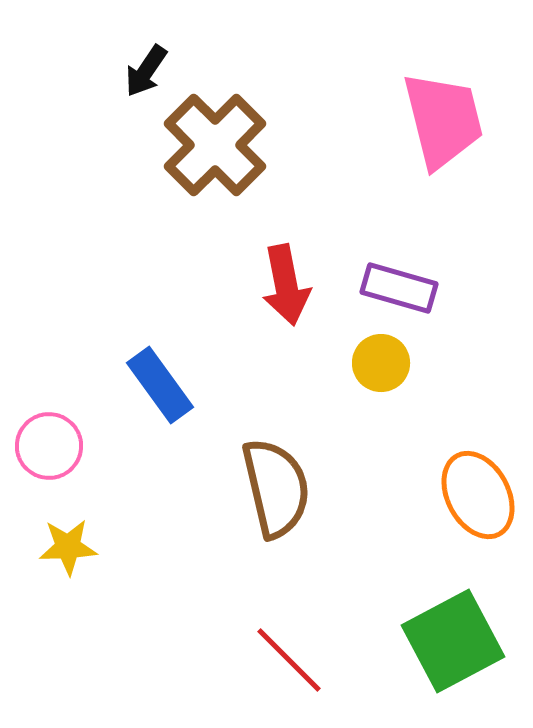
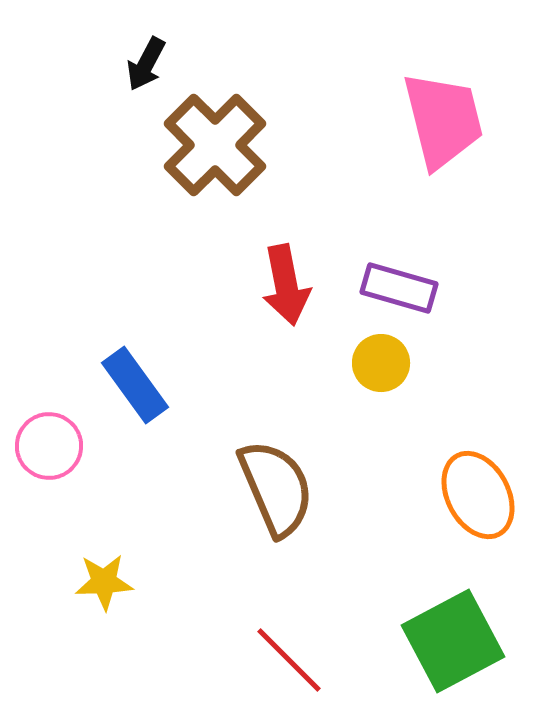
black arrow: moved 7 px up; rotated 6 degrees counterclockwise
blue rectangle: moved 25 px left
brown semicircle: rotated 10 degrees counterclockwise
yellow star: moved 36 px right, 35 px down
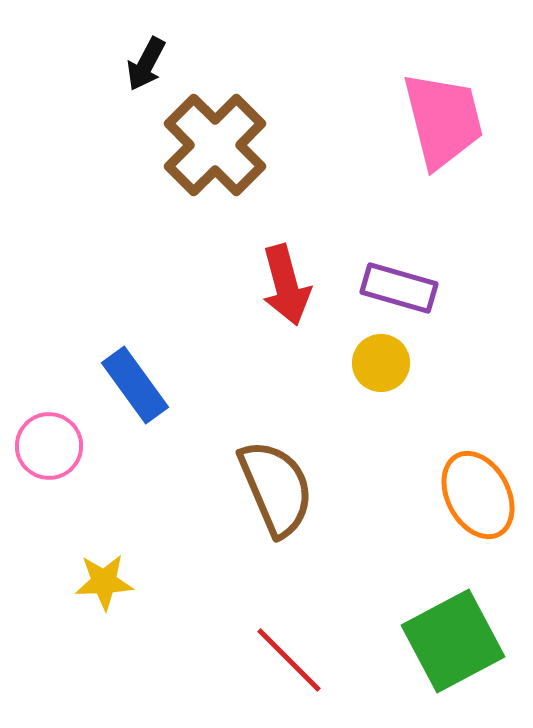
red arrow: rotated 4 degrees counterclockwise
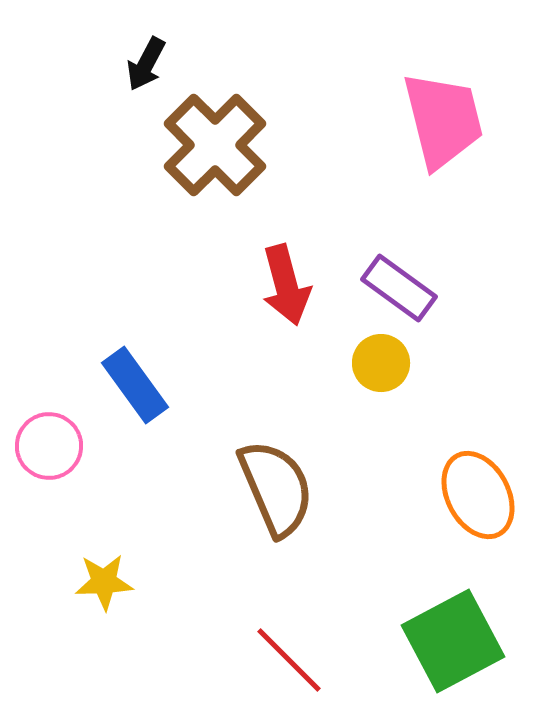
purple rectangle: rotated 20 degrees clockwise
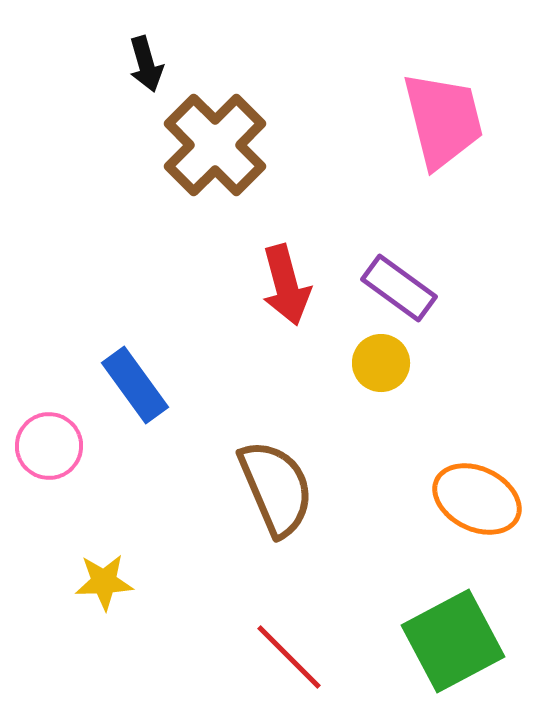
black arrow: rotated 44 degrees counterclockwise
orange ellipse: moved 1 px left, 4 px down; rotated 36 degrees counterclockwise
red line: moved 3 px up
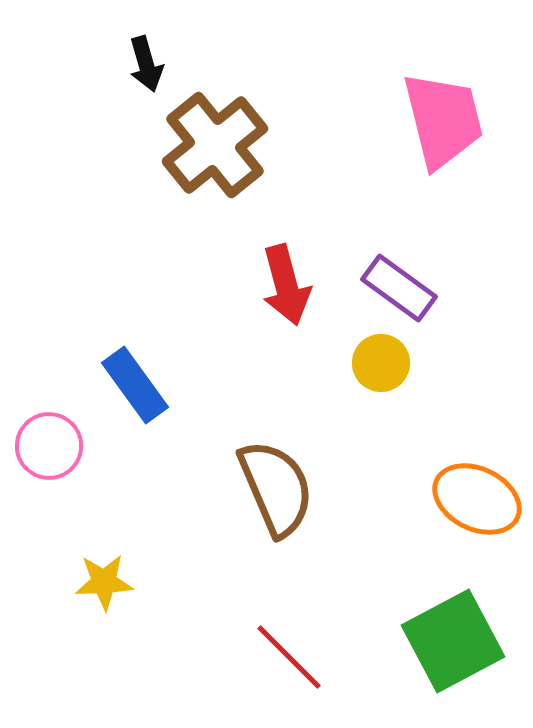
brown cross: rotated 6 degrees clockwise
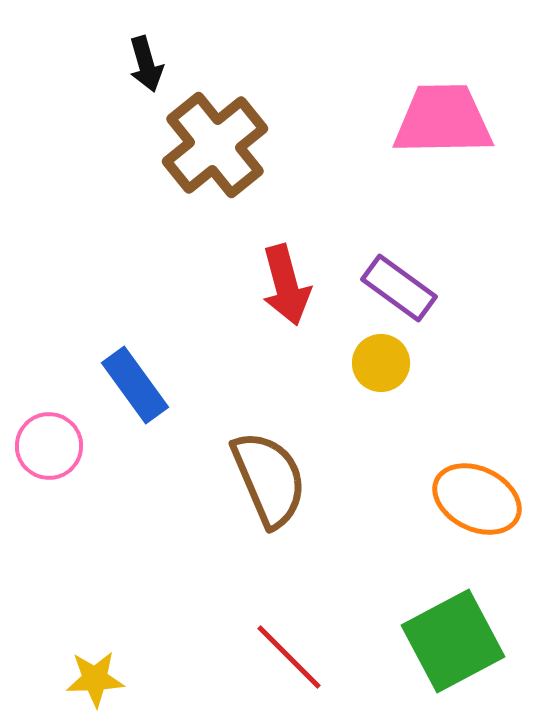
pink trapezoid: rotated 77 degrees counterclockwise
brown semicircle: moved 7 px left, 9 px up
yellow star: moved 9 px left, 97 px down
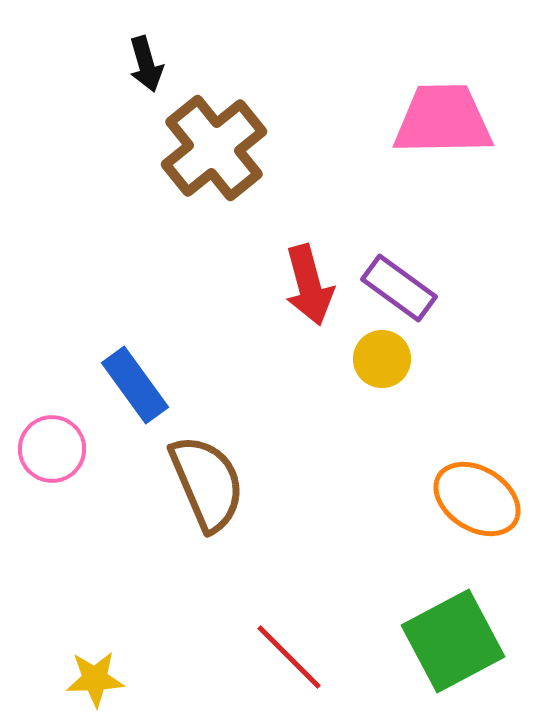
brown cross: moved 1 px left, 3 px down
red arrow: moved 23 px right
yellow circle: moved 1 px right, 4 px up
pink circle: moved 3 px right, 3 px down
brown semicircle: moved 62 px left, 4 px down
orange ellipse: rotated 6 degrees clockwise
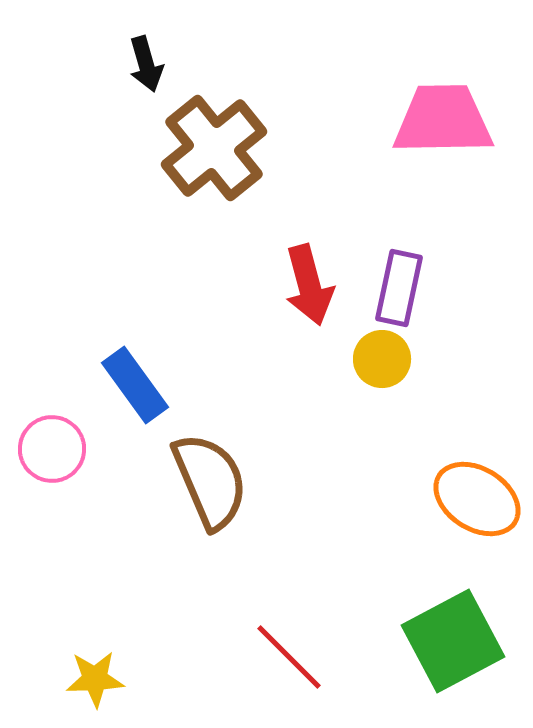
purple rectangle: rotated 66 degrees clockwise
brown semicircle: moved 3 px right, 2 px up
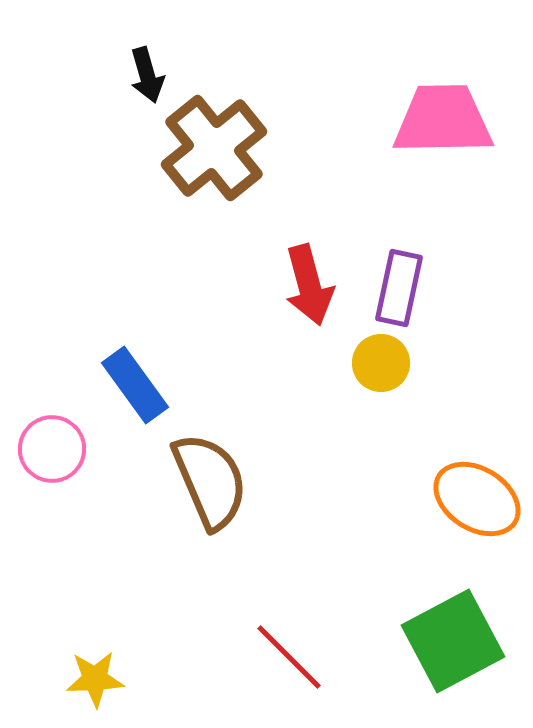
black arrow: moved 1 px right, 11 px down
yellow circle: moved 1 px left, 4 px down
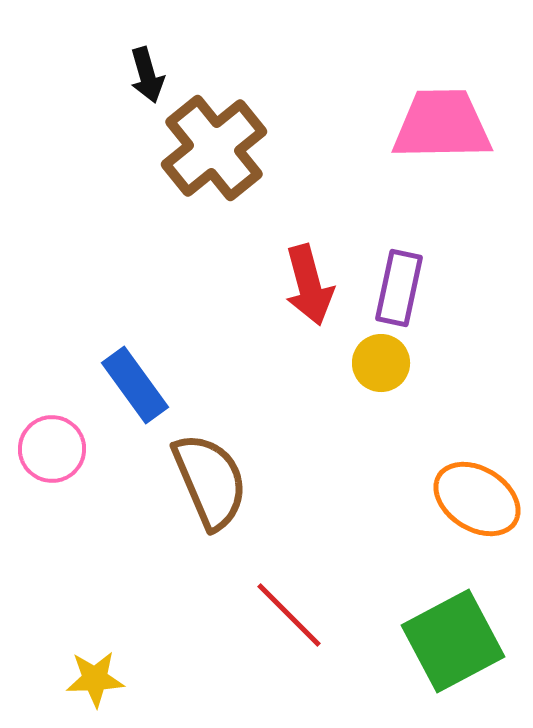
pink trapezoid: moved 1 px left, 5 px down
red line: moved 42 px up
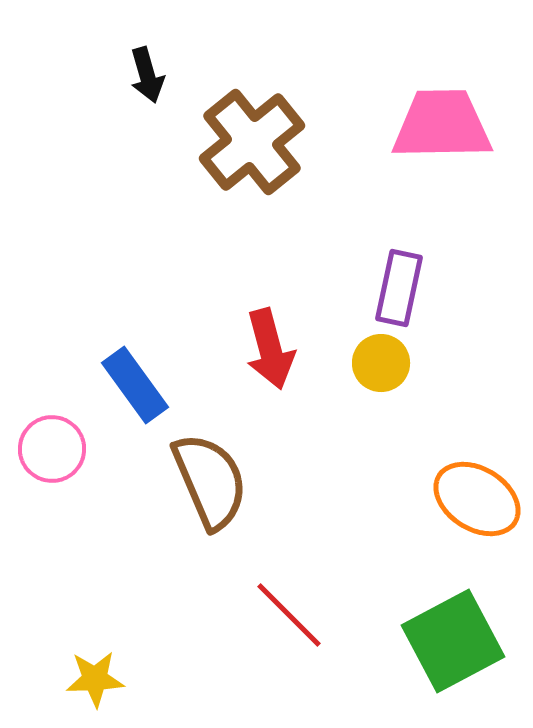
brown cross: moved 38 px right, 6 px up
red arrow: moved 39 px left, 64 px down
